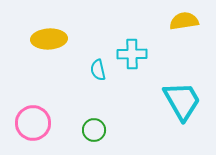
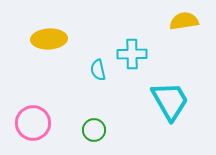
cyan trapezoid: moved 12 px left
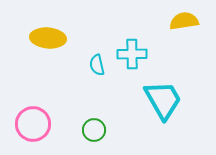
yellow ellipse: moved 1 px left, 1 px up; rotated 8 degrees clockwise
cyan semicircle: moved 1 px left, 5 px up
cyan trapezoid: moved 7 px left, 1 px up
pink circle: moved 1 px down
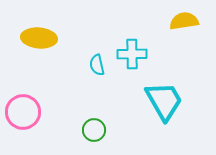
yellow ellipse: moved 9 px left
cyan trapezoid: moved 1 px right, 1 px down
pink circle: moved 10 px left, 12 px up
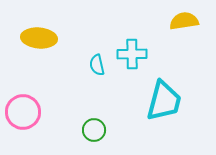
cyan trapezoid: rotated 45 degrees clockwise
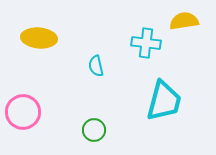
cyan cross: moved 14 px right, 11 px up; rotated 8 degrees clockwise
cyan semicircle: moved 1 px left, 1 px down
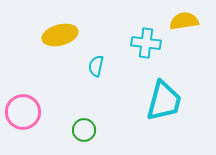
yellow ellipse: moved 21 px right, 3 px up; rotated 20 degrees counterclockwise
cyan semicircle: rotated 25 degrees clockwise
green circle: moved 10 px left
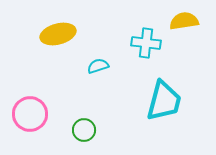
yellow ellipse: moved 2 px left, 1 px up
cyan semicircle: moved 2 px right; rotated 60 degrees clockwise
pink circle: moved 7 px right, 2 px down
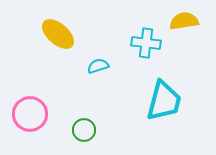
yellow ellipse: rotated 56 degrees clockwise
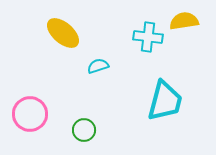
yellow ellipse: moved 5 px right, 1 px up
cyan cross: moved 2 px right, 6 px up
cyan trapezoid: moved 1 px right
